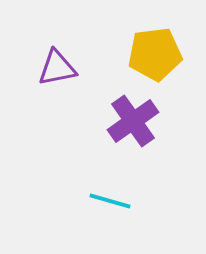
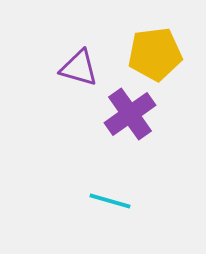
purple triangle: moved 22 px right; rotated 27 degrees clockwise
purple cross: moved 3 px left, 7 px up
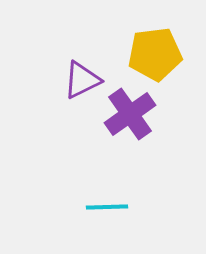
purple triangle: moved 3 px right, 12 px down; rotated 42 degrees counterclockwise
cyan line: moved 3 px left, 6 px down; rotated 18 degrees counterclockwise
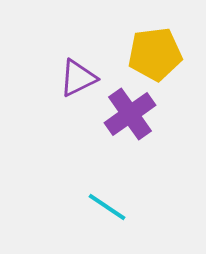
purple triangle: moved 4 px left, 2 px up
cyan line: rotated 36 degrees clockwise
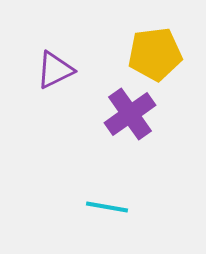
purple triangle: moved 23 px left, 8 px up
cyan line: rotated 24 degrees counterclockwise
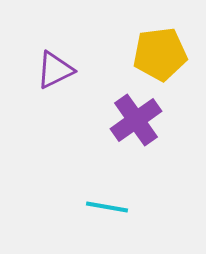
yellow pentagon: moved 5 px right
purple cross: moved 6 px right, 6 px down
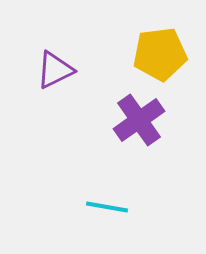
purple cross: moved 3 px right
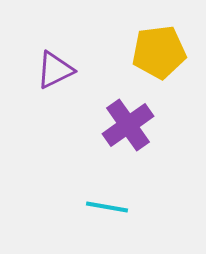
yellow pentagon: moved 1 px left, 2 px up
purple cross: moved 11 px left, 5 px down
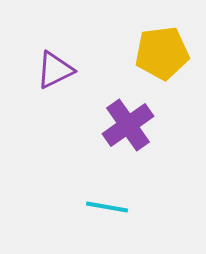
yellow pentagon: moved 3 px right, 1 px down
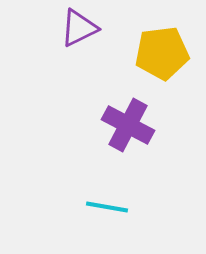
purple triangle: moved 24 px right, 42 px up
purple cross: rotated 27 degrees counterclockwise
